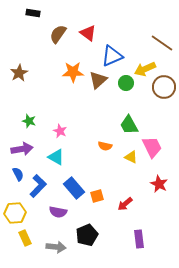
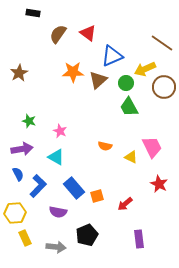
green trapezoid: moved 18 px up
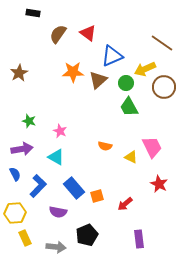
blue semicircle: moved 3 px left
